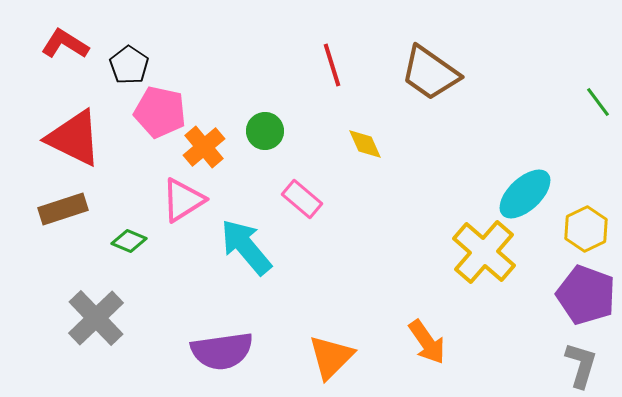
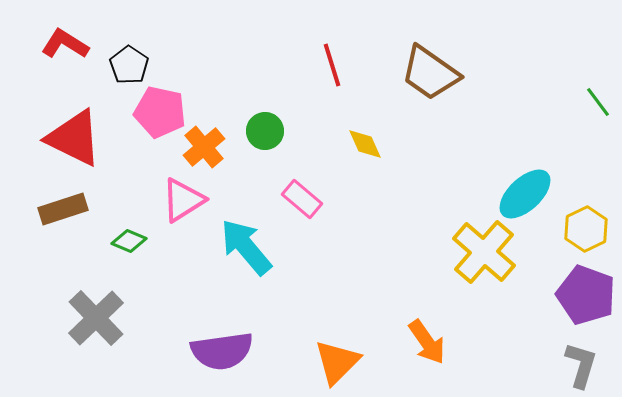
orange triangle: moved 6 px right, 5 px down
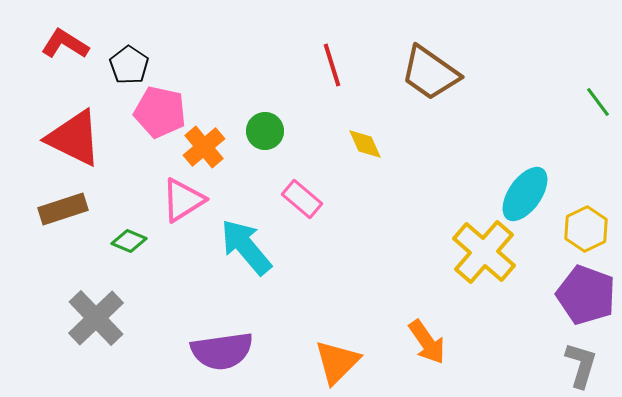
cyan ellipse: rotated 12 degrees counterclockwise
